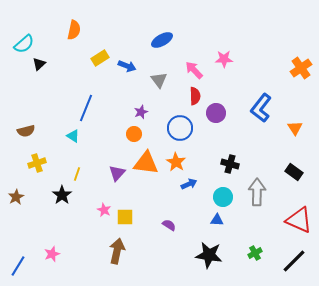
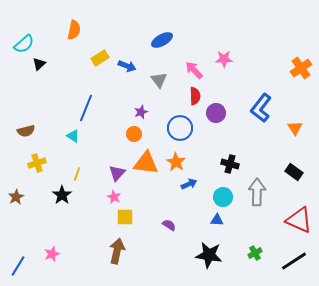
pink star at (104, 210): moved 10 px right, 13 px up
black line at (294, 261): rotated 12 degrees clockwise
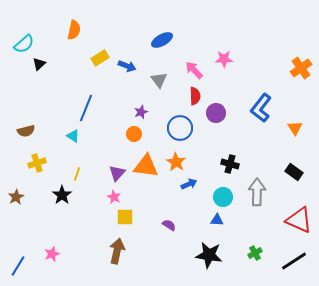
orange triangle at (146, 163): moved 3 px down
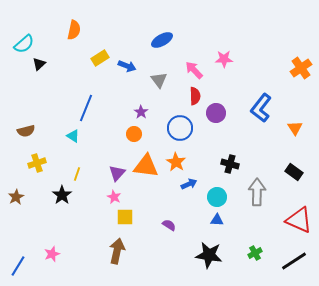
purple star at (141, 112): rotated 16 degrees counterclockwise
cyan circle at (223, 197): moved 6 px left
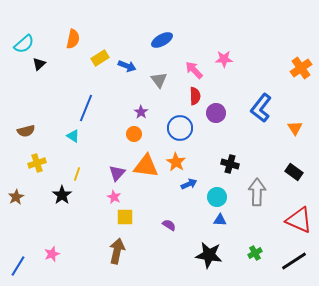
orange semicircle at (74, 30): moved 1 px left, 9 px down
blue triangle at (217, 220): moved 3 px right
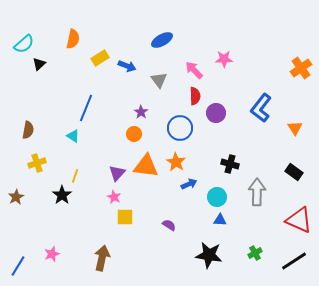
brown semicircle at (26, 131): moved 2 px right, 1 px up; rotated 66 degrees counterclockwise
yellow line at (77, 174): moved 2 px left, 2 px down
brown arrow at (117, 251): moved 15 px left, 7 px down
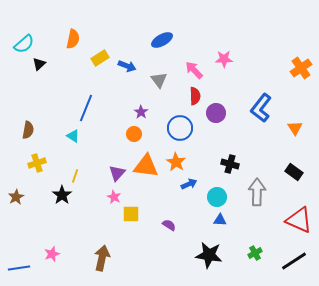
yellow square at (125, 217): moved 6 px right, 3 px up
blue line at (18, 266): moved 1 px right, 2 px down; rotated 50 degrees clockwise
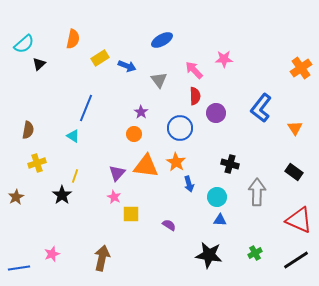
blue arrow at (189, 184): rotated 98 degrees clockwise
black line at (294, 261): moved 2 px right, 1 px up
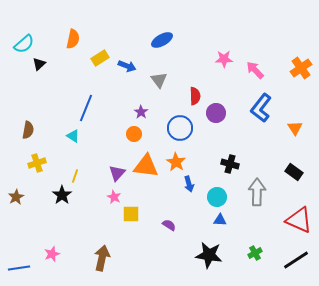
pink arrow at (194, 70): moved 61 px right
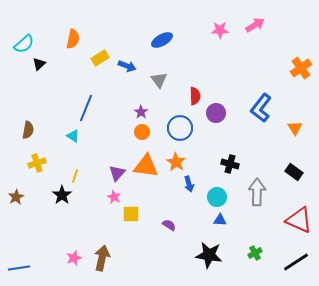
pink star at (224, 59): moved 4 px left, 29 px up
pink arrow at (255, 70): moved 45 px up; rotated 102 degrees clockwise
orange circle at (134, 134): moved 8 px right, 2 px up
pink star at (52, 254): moved 22 px right, 4 px down
black line at (296, 260): moved 2 px down
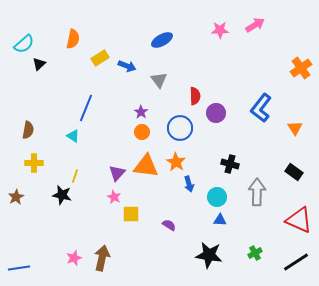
yellow cross at (37, 163): moved 3 px left; rotated 18 degrees clockwise
black star at (62, 195): rotated 24 degrees counterclockwise
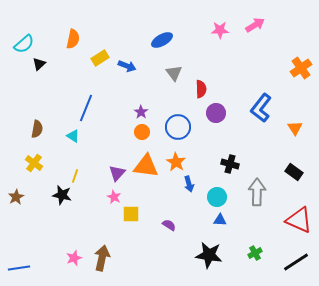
gray triangle at (159, 80): moved 15 px right, 7 px up
red semicircle at (195, 96): moved 6 px right, 7 px up
blue circle at (180, 128): moved 2 px left, 1 px up
brown semicircle at (28, 130): moved 9 px right, 1 px up
yellow cross at (34, 163): rotated 36 degrees clockwise
